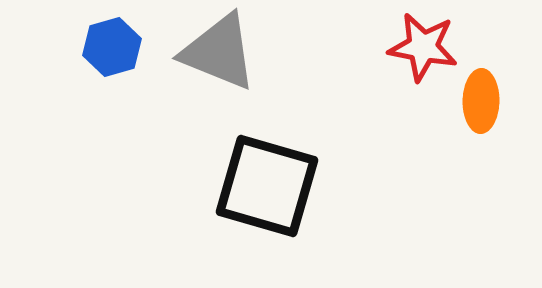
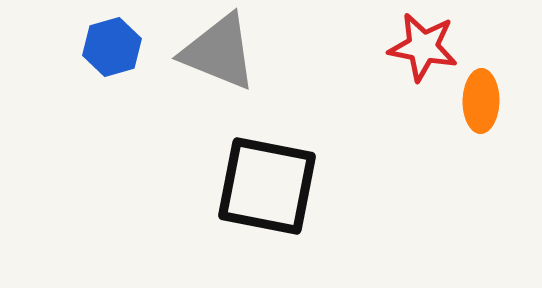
black square: rotated 5 degrees counterclockwise
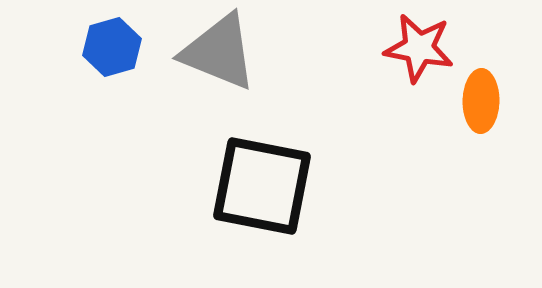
red star: moved 4 px left, 1 px down
black square: moved 5 px left
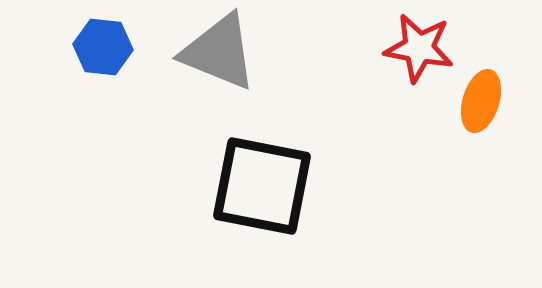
blue hexagon: moved 9 px left; rotated 22 degrees clockwise
orange ellipse: rotated 16 degrees clockwise
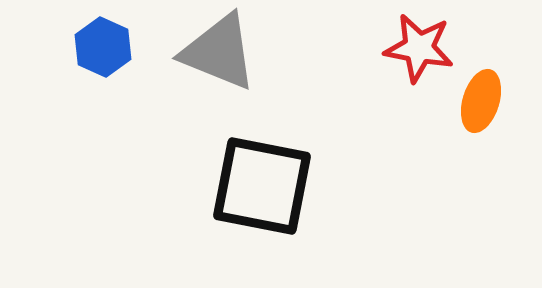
blue hexagon: rotated 18 degrees clockwise
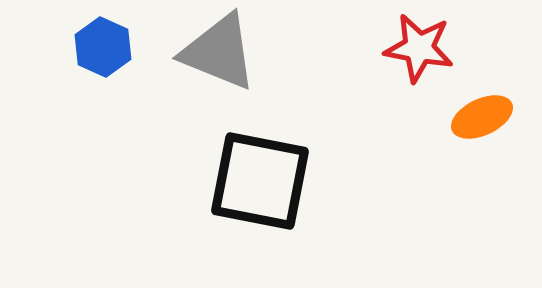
orange ellipse: moved 1 px right, 16 px down; rotated 48 degrees clockwise
black square: moved 2 px left, 5 px up
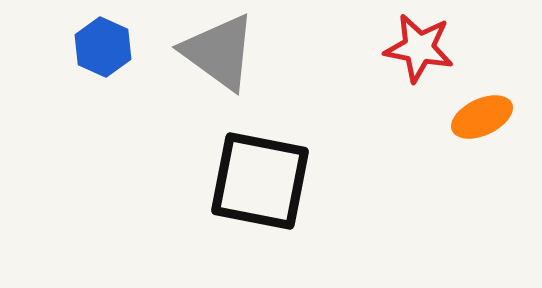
gray triangle: rotated 14 degrees clockwise
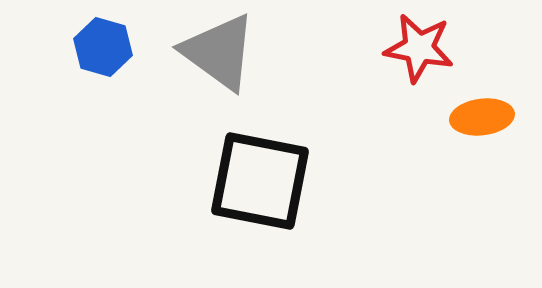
blue hexagon: rotated 8 degrees counterclockwise
orange ellipse: rotated 18 degrees clockwise
